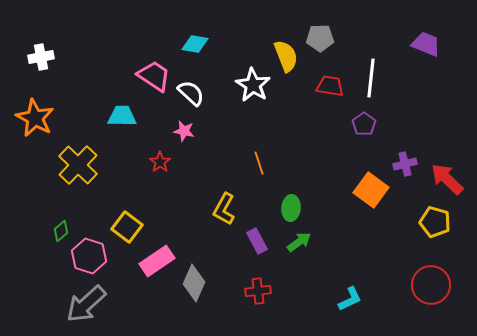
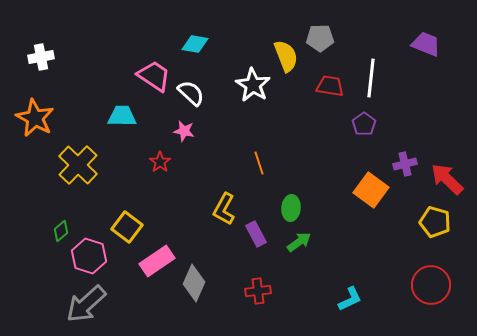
purple rectangle: moved 1 px left, 7 px up
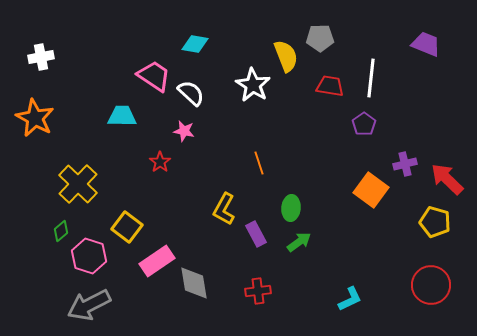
yellow cross: moved 19 px down
gray diamond: rotated 33 degrees counterclockwise
gray arrow: moved 3 px right, 1 px down; rotated 15 degrees clockwise
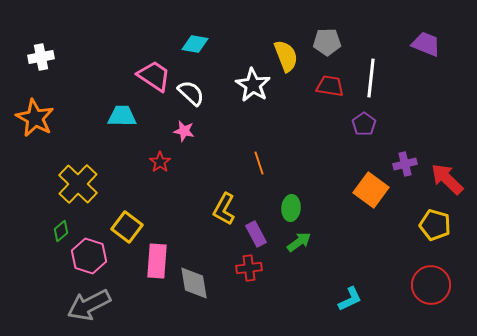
gray pentagon: moved 7 px right, 4 px down
yellow pentagon: moved 3 px down
pink rectangle: rotated 52 degrees counterclockwise
red cross: moved 9 px left, 23 px up
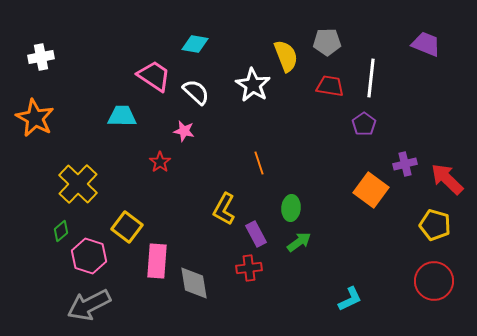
white semicircle: moved 5 px right, 1 px up
red circle: moved 3 px right, 4 px up
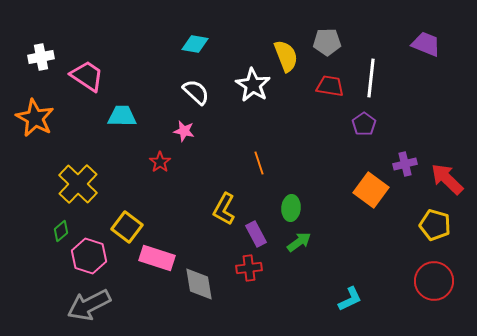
pink trapezoid: moved 67 px left
pink rectangle: moved 3 px up; rotated 76 degrees counterclockwise
gray diamond: moved 5 px right, 1 px down
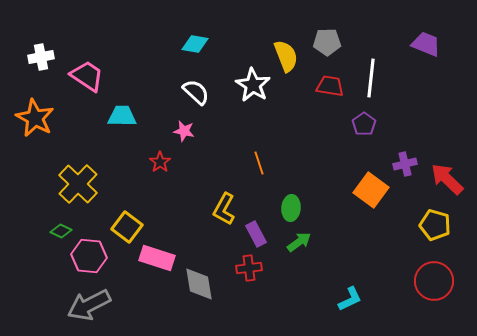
green diamond: rotated 65 degrees clockwise
pink hexagon: rotated 12 degrees counterclockwise
